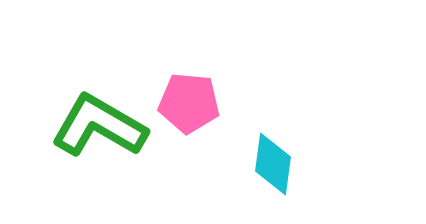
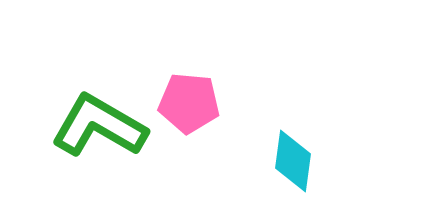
cyan diamond: moved 20 px right, 3 px up
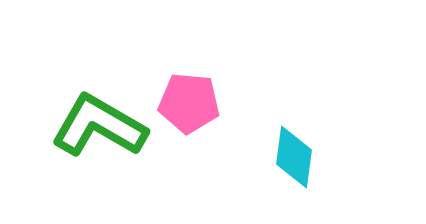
cyan diamond: moved 1 px right, 4 px up
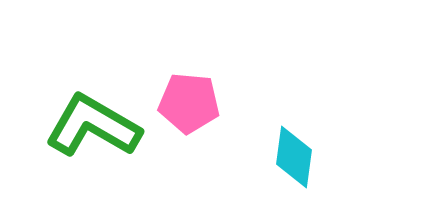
green L-shape: moved 6 px left
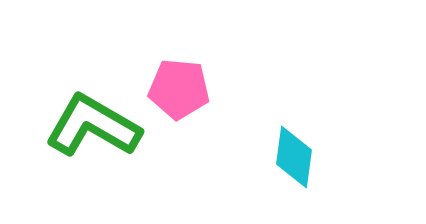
pink pentagon: moved 10 px left, 14 px up
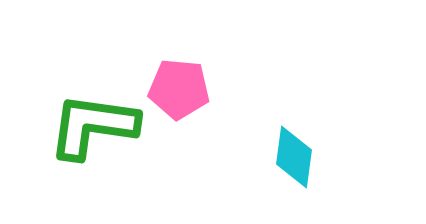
green L-shape: rotated 22 degrees counterclockwise
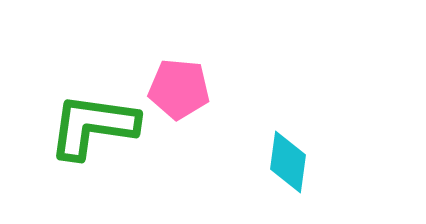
cyan diamond: moved 6 px left, 5 px down
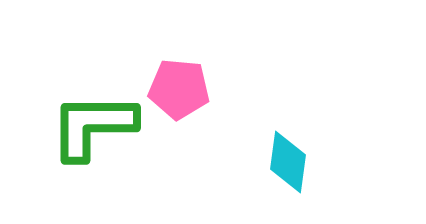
green L-shape: rotated 8 degrees counterclockwise
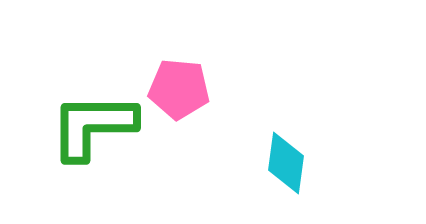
cyan diamond: moved 2 px left, 1 px down
